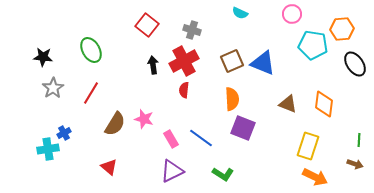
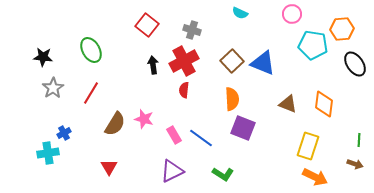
brown square: rotated 20 degrees counterclockwise
pink rectangle: moved 3 px right, 4 px up
cyan cross: moved 4 px down
red triangle: rotated 18 degrees clockwise
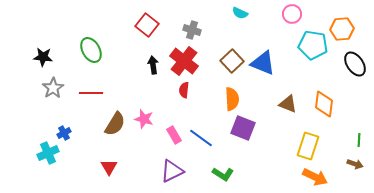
red cross: rotated 24 degrees counterclockwise
red line: rotated 60 degrees clockwise
cyan cross: rotated 15 degrees counterclockwise
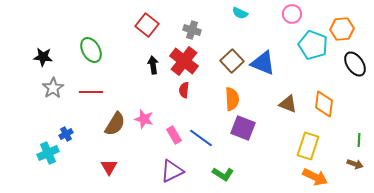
cyan pentagon: rotated 12 degrees clockwise
red line: moved 1 px up
blue cross: moved 2 px right, 1 px down
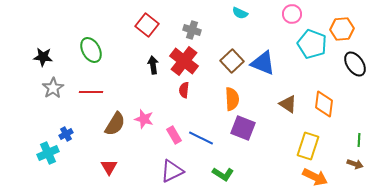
cyan pentagon: moved 1 px left, 1 px up
brown triangle: rotated 12 degrees clockwise
blue line: rotated 10 degrees counterclockwise
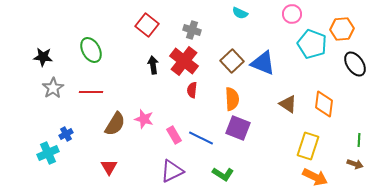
red semicircle: moved 8 px right
purple square: moved 5 px left
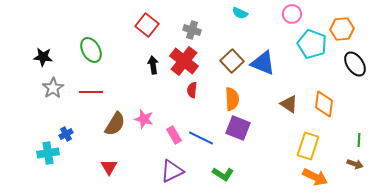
brown triangle: moved 1 px right
cyan cross: rotated 15 degrees clockwise
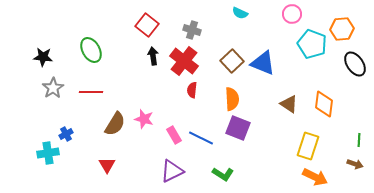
black arrow: moved 9 px up
red triangle: moved 2 px left, 2 px up
